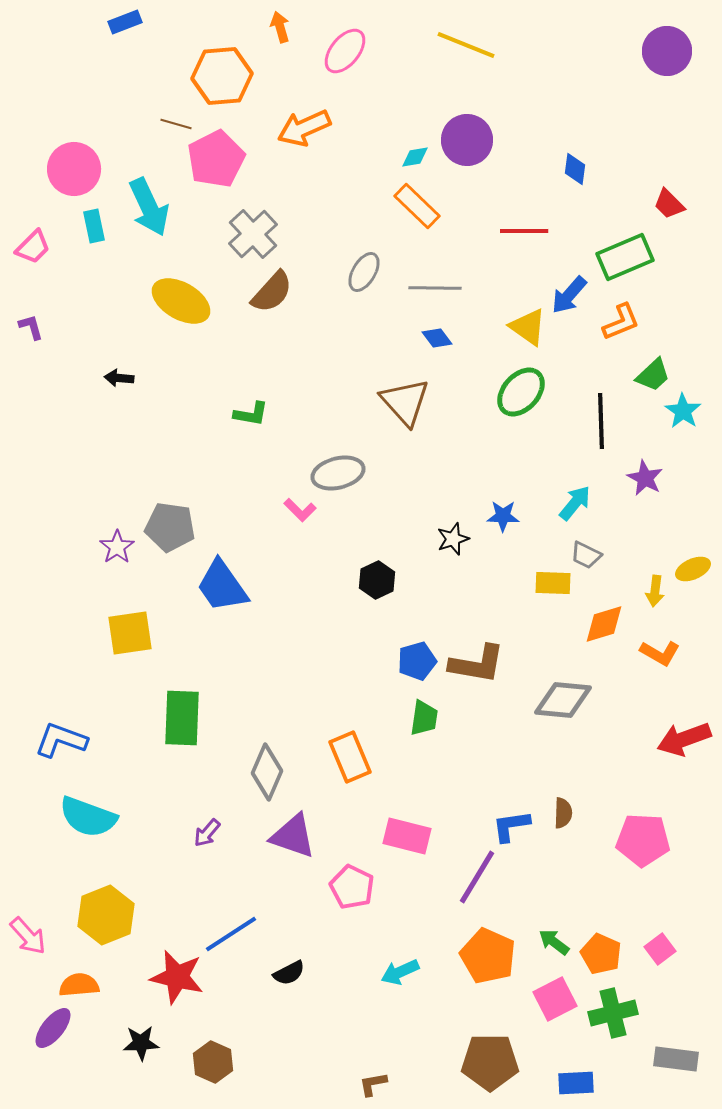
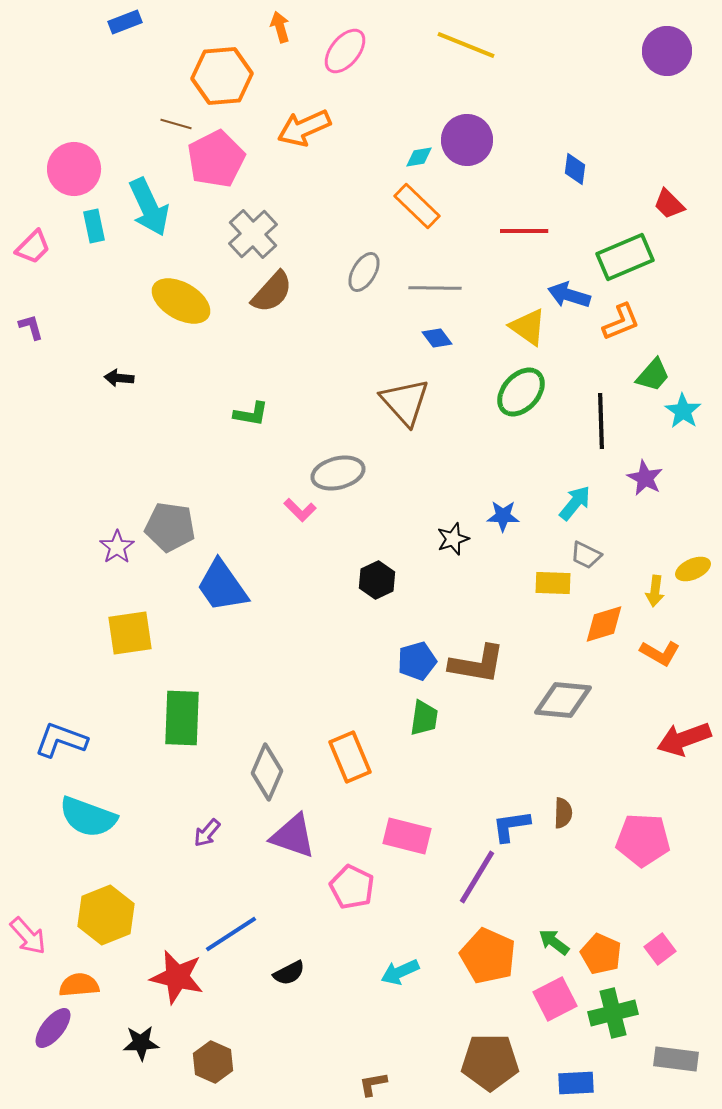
cyan diamond at (415, 157): moved 4 px right
blue arrow at (569, 295): rotated 66 degrees clockwise
green trapezoid at (653, 375): rotated 6 degrees counterclockwise
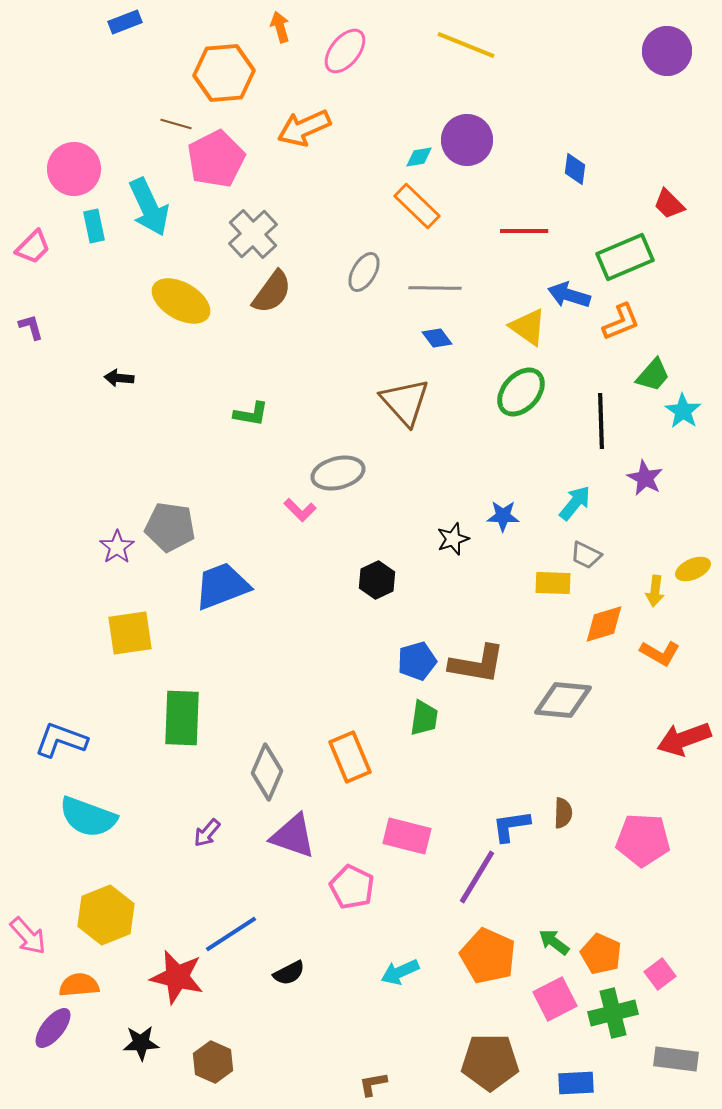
orange hexagon at (222, 76): moved 2 px right, 3 px up
brown semicircle at (272, 292): rotated 6 degrees counterclockwise
blue trapezoid at (222, 586): rotated 104 degrees clockwise
pink square at (660, 949): moved 25 px down
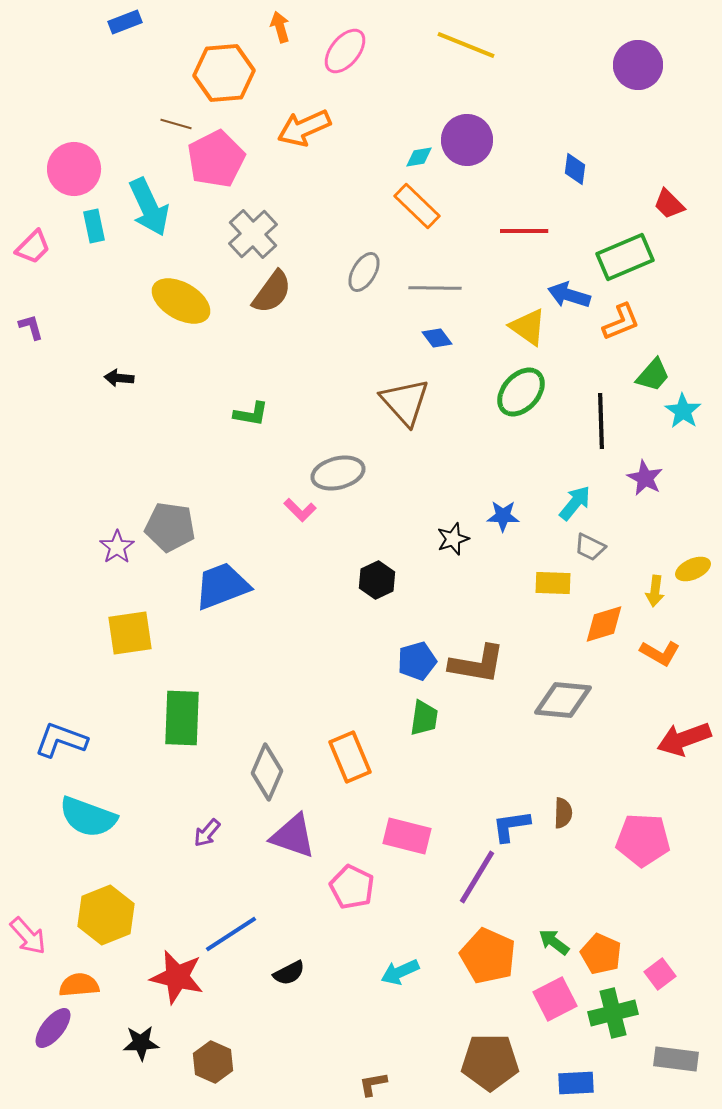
purple circle at (667, 51): moved 29 px left, 14 px down
gray trapezoid at (586, 555): moved 4 px right, 8 px up
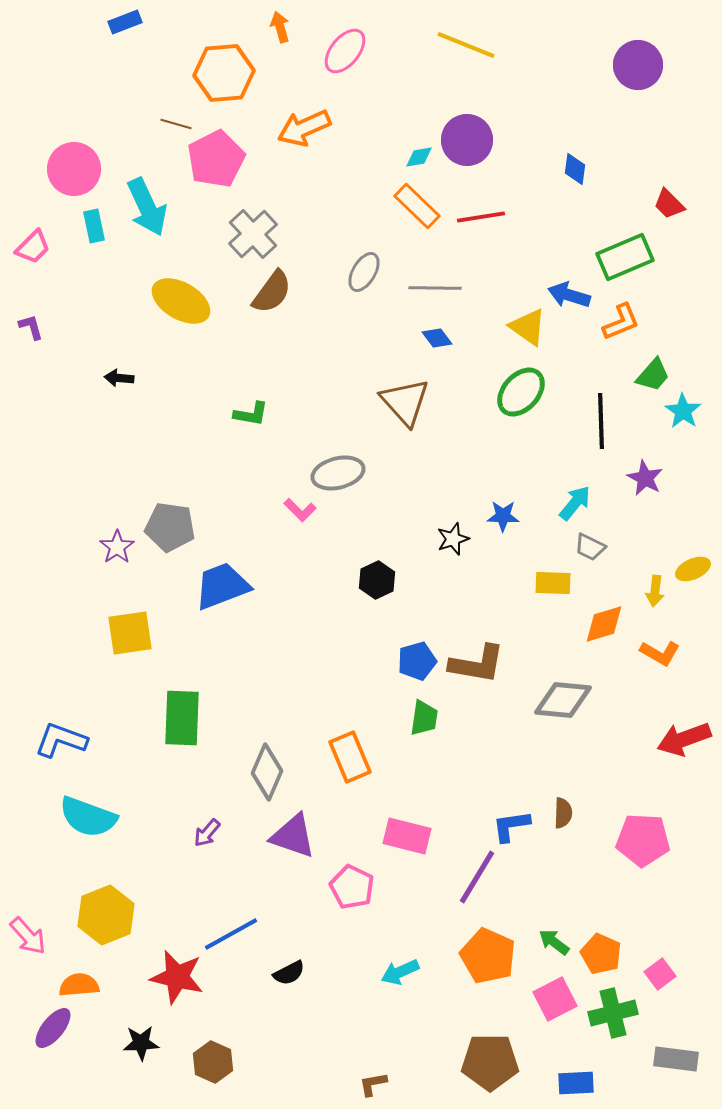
cyan arrow at (149, 207): moved 2 px left
red line at (524, 231): moved 43 px left, 14 px up; rotated 9 degrees counterclockwise
blue line at (231, 934): rotated 4 degrees clockwise
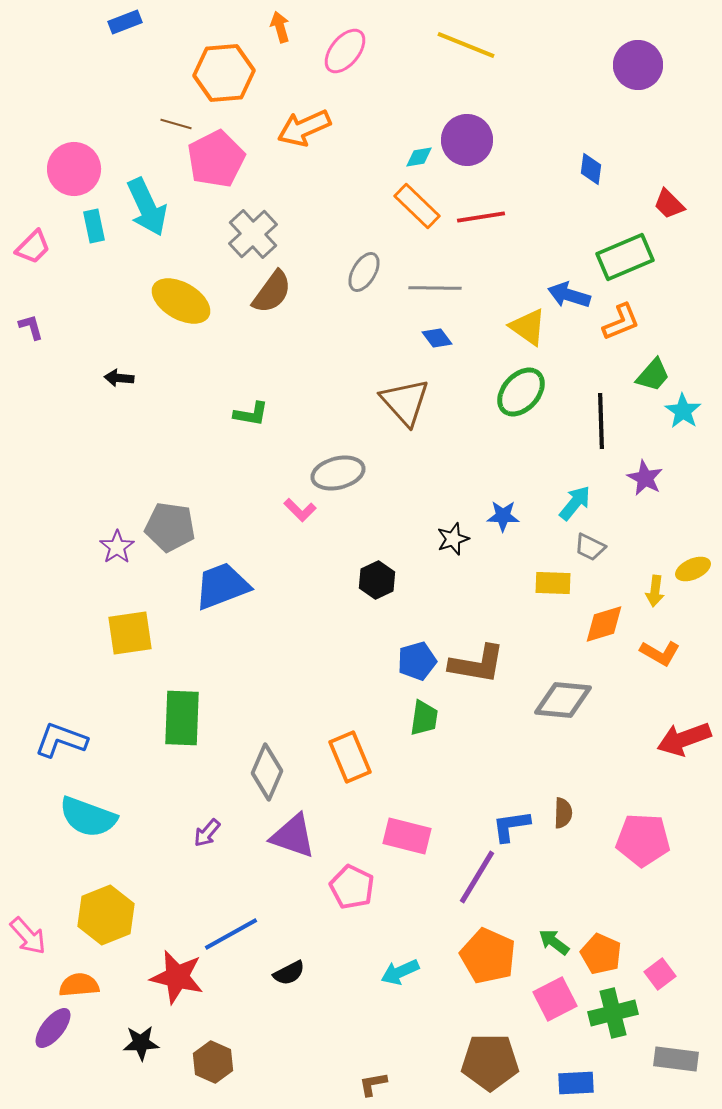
blue diamond at (575, 169): moved 16 px right
